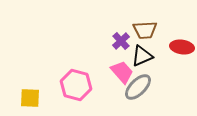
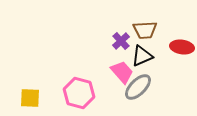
pink hexagon: moved 3 px right, 8 px down
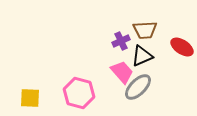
purple cross: rotated 18 degrees clockwise
red ellipse: rotated 25 degrees clockwise
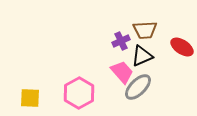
pink hexagon: rotated 16 degrees clockwise
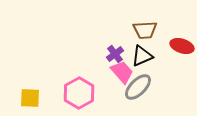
purple cross: moved 6 px left, 13 px down; rotated 12 degrees counterclockwise
red ellipse: moved 1 px up; rotated 15 degrees counterclockwise
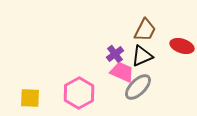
brown trapezoid: rotated 60 degrees counterclockwise
pink trapezoid: rotated 25 degrees counterclockwise
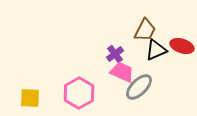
black triangle: moved 14 px right, 6 px up
gray ellipse: moved 1 px right
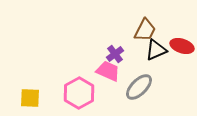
pink trapezoid: moved 14 px left, 1 px up
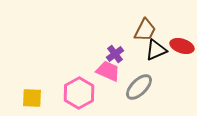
yellow square: moved 2 px right
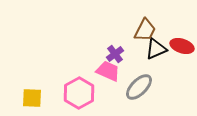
black triangle: moved 1 px up
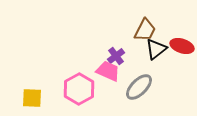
black triangle: rotated 15 degrees counterclockwise
purple cross: moved 1 px right, 2 px down
pink hexagon: moved 4 px up
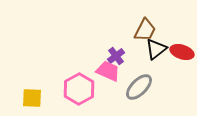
red ellipse: moved 6 px down
